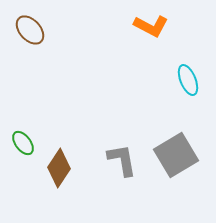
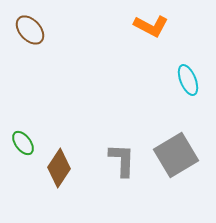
gray L-shape: rotated 12 degrees clockwise
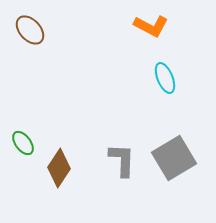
cyan ellipse: moved 23 px left, 2 px up
gray square: moved 2 px left, 3 px down
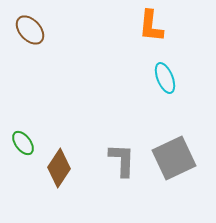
orange L-shape: rotated 68 degrees clockwise
gray square: rotated 6 degrees clockwise
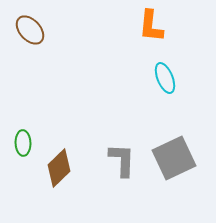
green ellipse: rotated 35 degrees clockwise
brown diamond: rotated 12 degrees clockwise
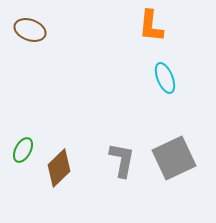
brown ellipse: rotated 28 degrees counterclockwise
green ellipse: moved 7 px down; rotated 30 degrees clockwise
gray L-shape: rotated 9 degrees clockwise
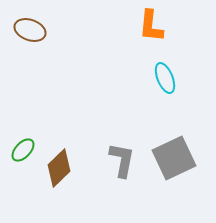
green ellipse: rotated 15 degrees clockwise
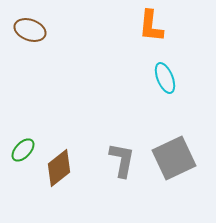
brown diamond: rotated 6 degrees clockwise
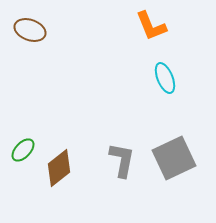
orange L-shape: rotated 28 degrees counterclockwise
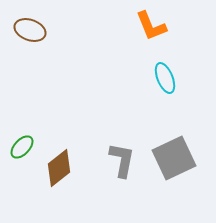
green ellipse: moved 1 px left, 3 px up
